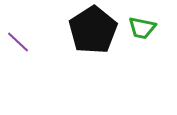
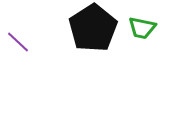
black pentagon: moved 2 px up
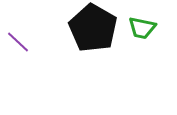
black pentagon: rotated 9 degrees counterclockwise
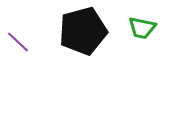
black pentagon: moved 10 px left, 3 px down; rotated 27 degrees clockwise
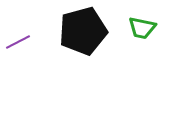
purple line: rotated 70 degrees counterclockwise
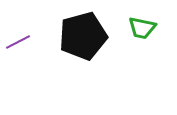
black pentagon: moved 5 px down
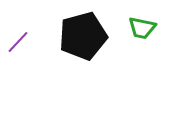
purple line: rotated 20 degrees counterclockwise
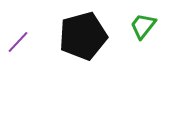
green trapezoid: moved 1 px right, 2 px up; rotated 116 degrees clockwise
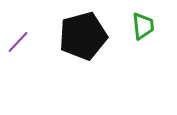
green trapezoid: rotated 136 degrees clockwise
